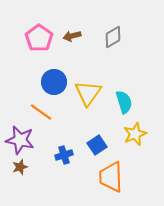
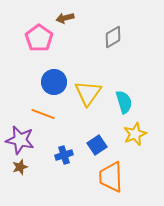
brown arrow: moved 7 px left, 18 px up
orange line: moved 2 px right, 2 px down; rotated 15 degrees counterclockwise
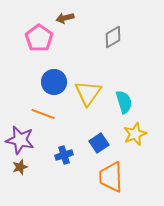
blue square: moved 2 px right, 2 px up
